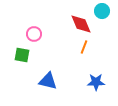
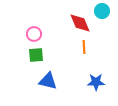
red diamond: moved 1 px left, 1 px up
orange line: rotated 24 degrees counterclockwise
green square: moved 14 px right; rotated 14 degrees counterclockwise
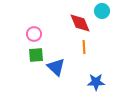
blue triangle: moved 8 px right, 14 px up; rotated 30 degrees clockwise
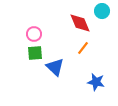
orange line: moved 1 px left, 1 px down; rotated 40 degrees clockwise
green square: moved 1 px left, 2 px up
blue triangle: moved 1 px left
blue star: rotated 12 degrees clockwise
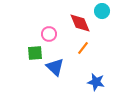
pink circle: moved 15 px right
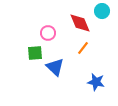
pink circle: moved 1 px left, 1 px up
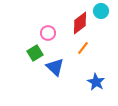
cyan circle: moved 1 px left
red diamond: rotated 75 degrees clockwise
green square: rotated 28 degrees counterclockwise
blue star: rotated 18 degrees clockwise
